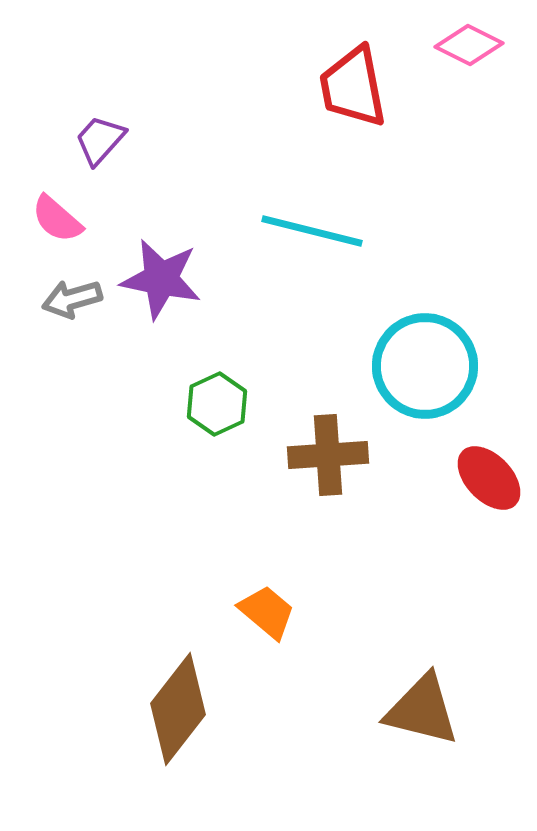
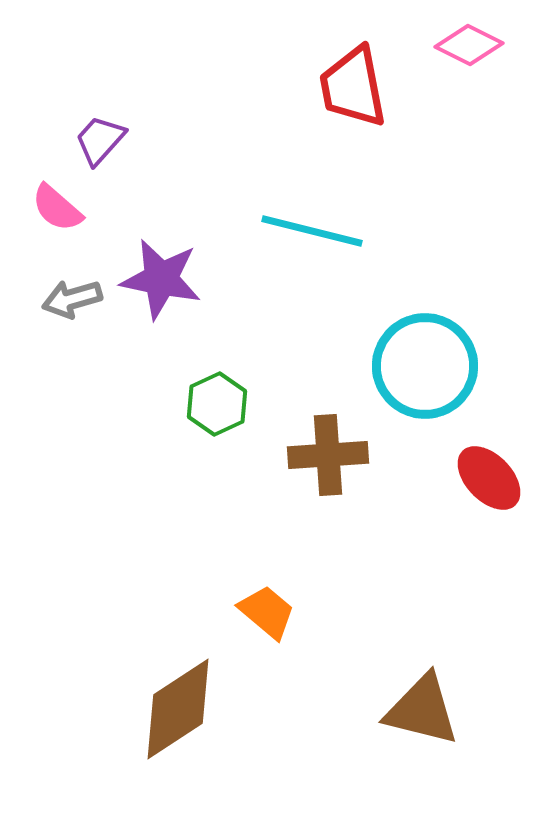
pink semicircle: moved 11 px up
brown diamond: rotated 19 degrees clockwise
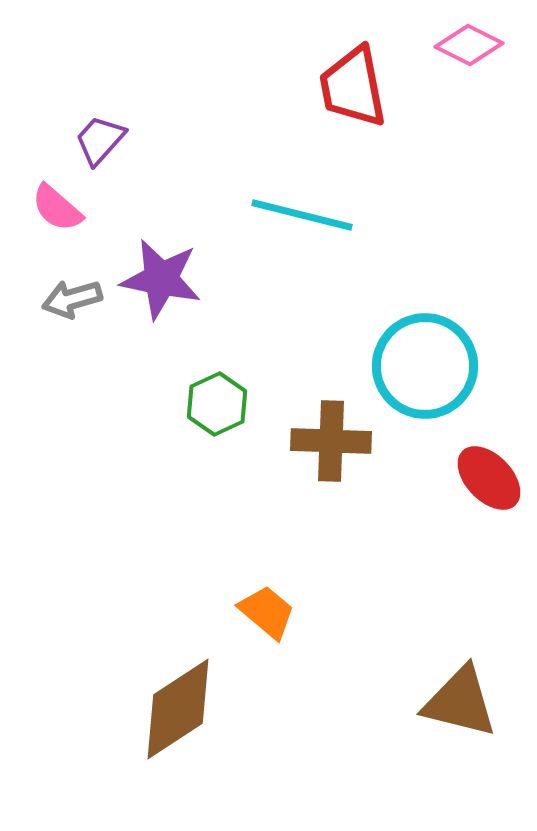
cyan line: moved 10 px left, 16 px up
brown cross: moved 3 px right, 14 px up; rotated 6 degrees clockwise
brown triangle: moved 38 px right, 8 px up
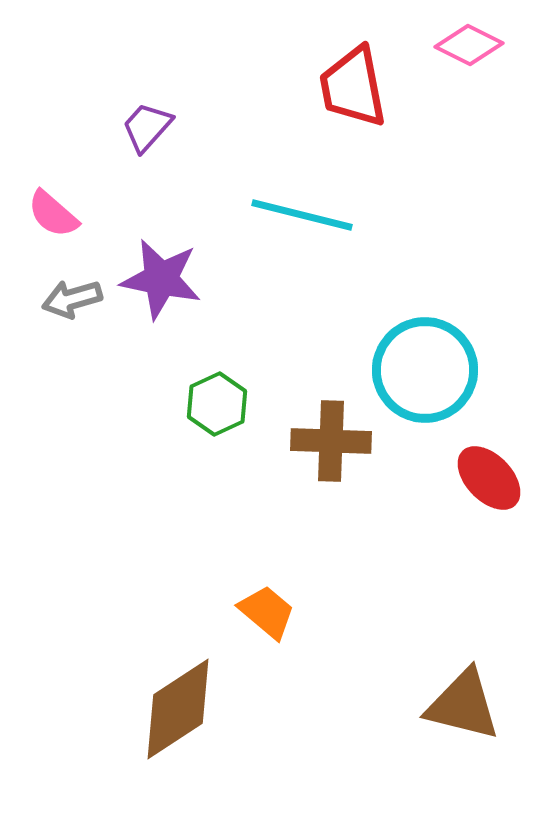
purple trapezoid: moved 47 px right, 13 px up
pink semicircle: moved 4 px left, 6 px down
cyan circle: moved 4 px down
brown triangle: moved 3 px right, 3 px down
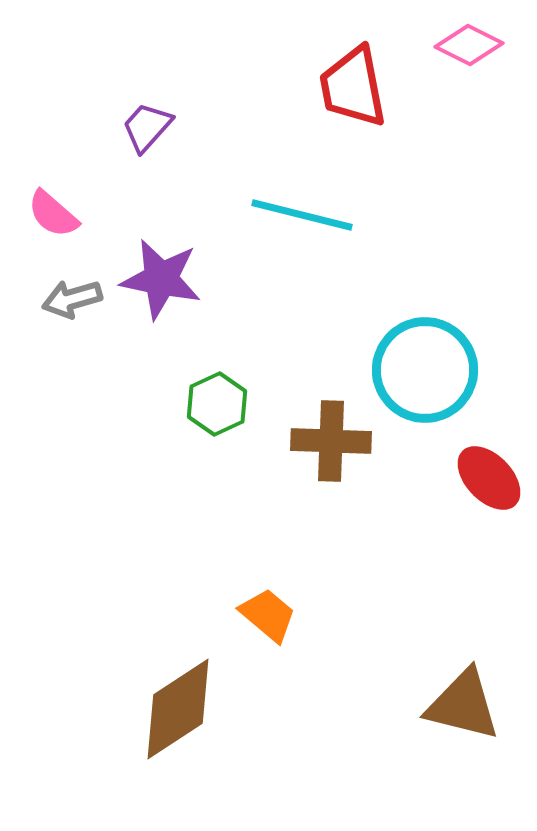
orange trapezoid: moved 1 px right, 3 px down
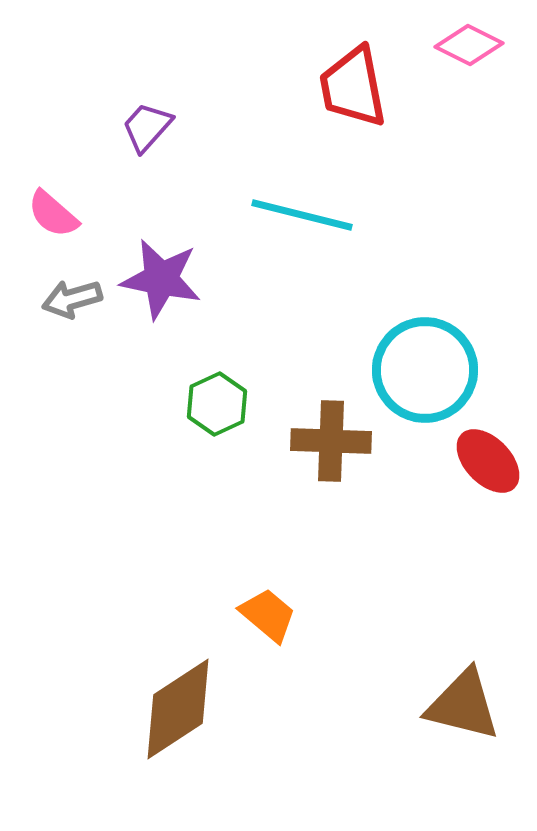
red ellipse: moved 1 px left, 17 px up
